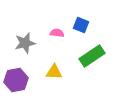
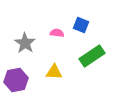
gray star: rotated 25 degrees counterclockwise
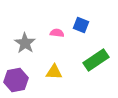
green rectangle: moved 4 px right, 4 px down
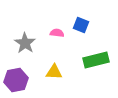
green rectangle: rotated 20 degrees clockwise
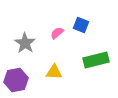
pink semicircle: rotated 48 degrees counterclockwise
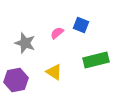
gray star: rotated 15 degrees counterclockwise
yellow triangle: rotated 30 degrees clockwise
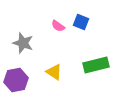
blue square: moved 3 px up
pink semicircle: moved 1 px right, 7 px up; rotated 104 degrees counterclockwise
gray star: moved 2 px left
green rectangle: moved 5 px down
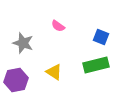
blue square: moved 20 px right, 15 px down
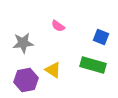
gray star: rotated 25 degrees counterclockwise
green rectangle: moved 3 px left; rotated 30 degrees clockwise
yellow triangle: moved 1 px left, 2 px up
purple hexagon: moved 10 px right
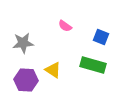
pink semicircle: moved 7 px right
purple hexagon: rotated 15 degrees clockwise
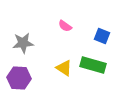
blue square: moved 1 px right, 1 px up
yellow triangle: moved 11 px right, 2 px up
purple hexagon: moved 7 px left, 2 px up
